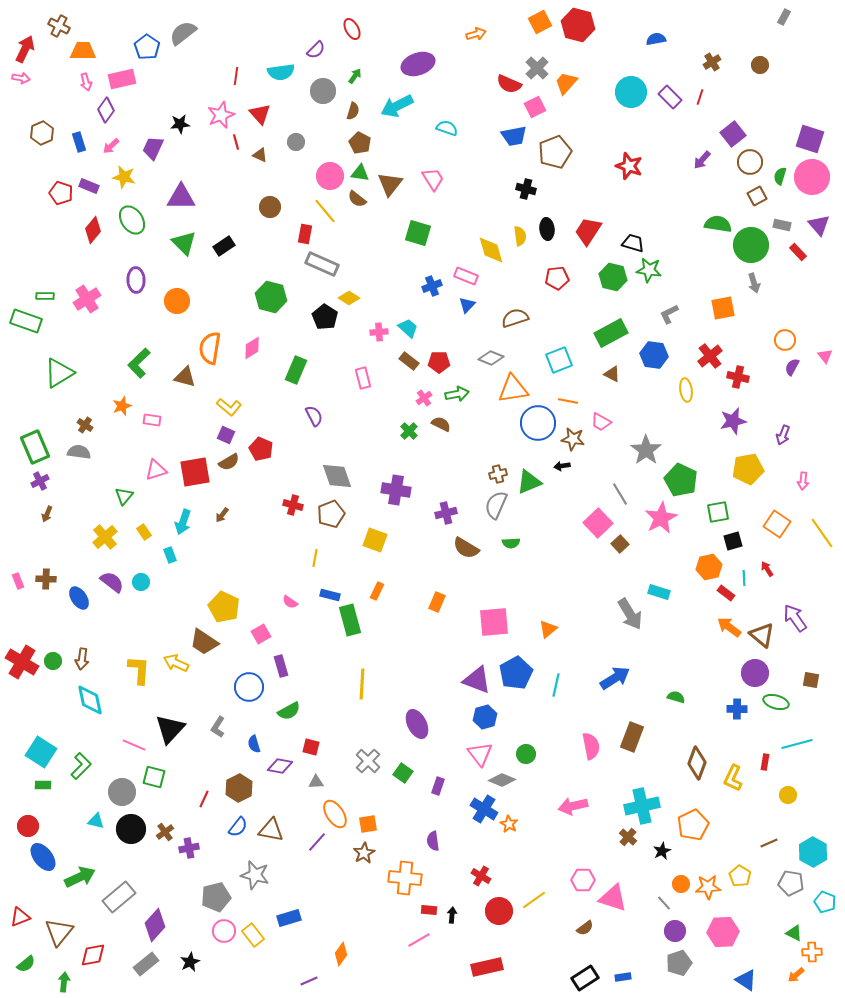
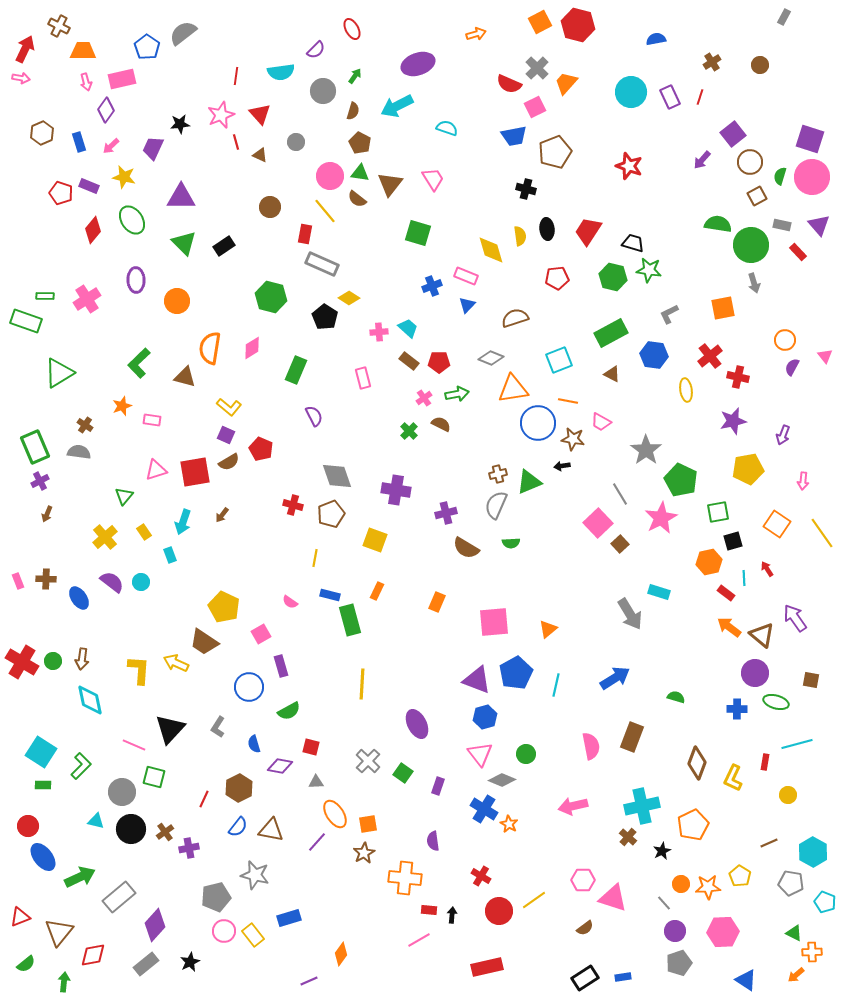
purple rectangle at (670, 97): rotated 20 degrees clockwise
orange hexagon at (709, 567): moved 5 px up
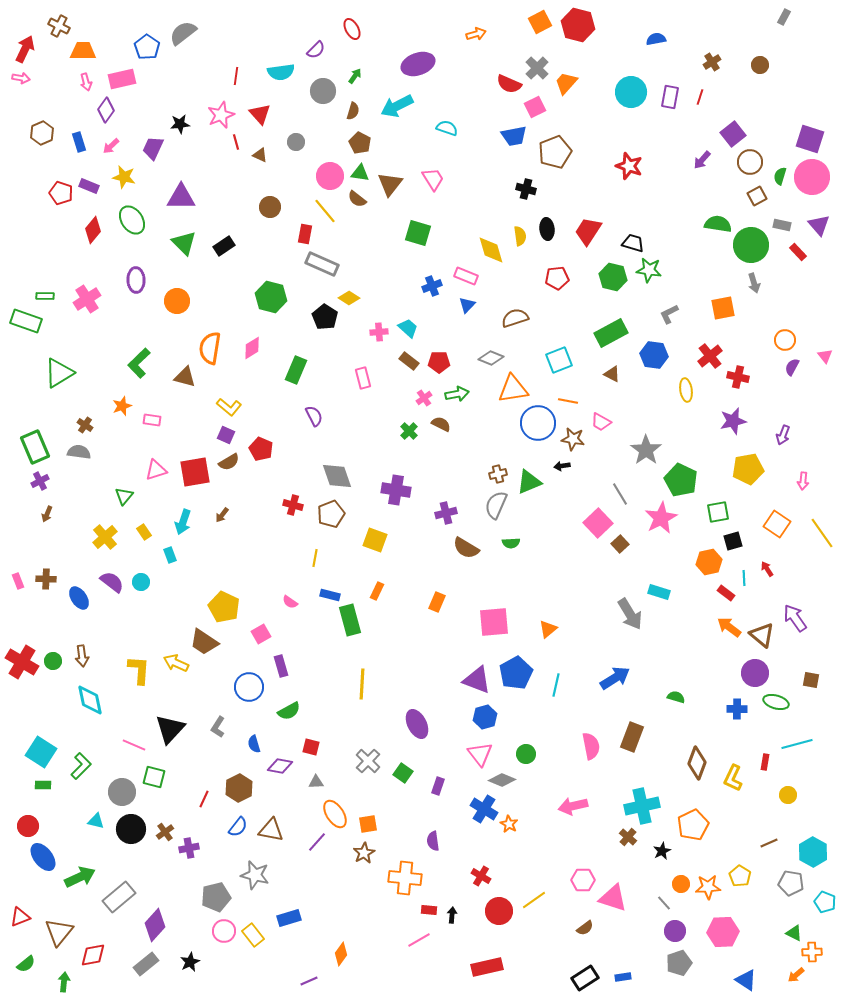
purple rectangle at (670, 97): rotated 35 degrees clockwise
brown arrow at (82, 659): moved 3 px up; rotated 15 degrees counterclockwise
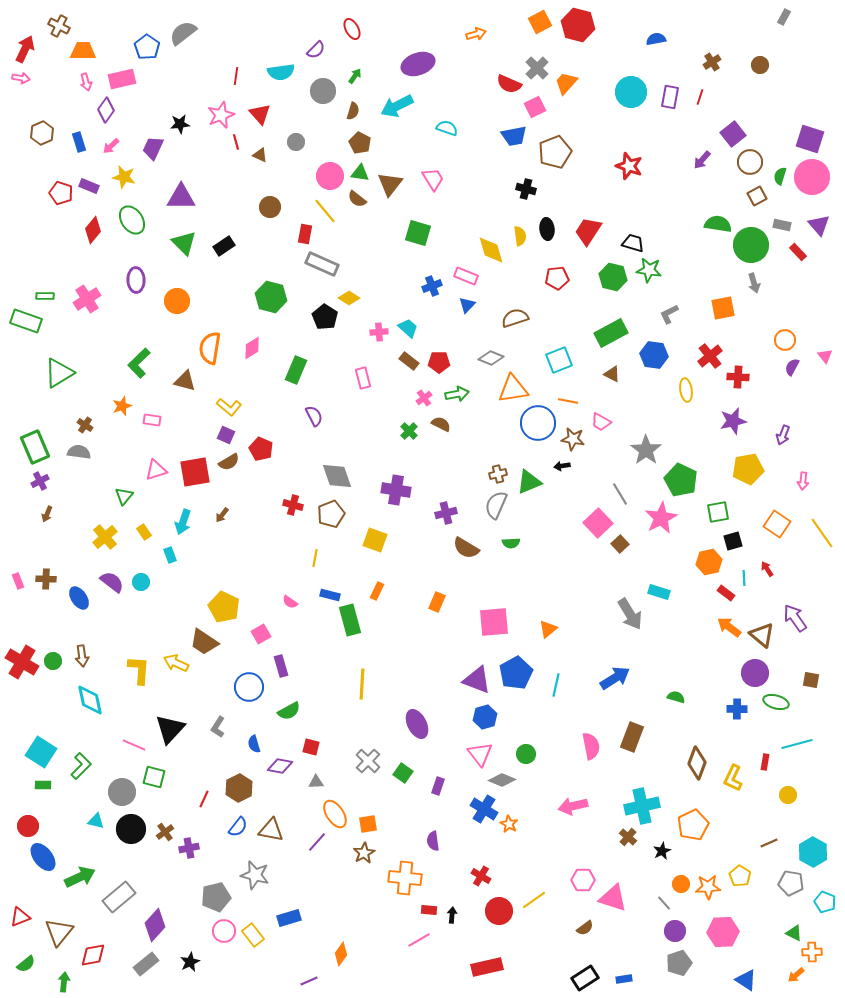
brown triangle at (185, 377): moved 4 px down
red cross at (738, 377): rotated 10 degrees counterclockwise
blue rectangle at (623, 977): moved 1 px right, 2 px down
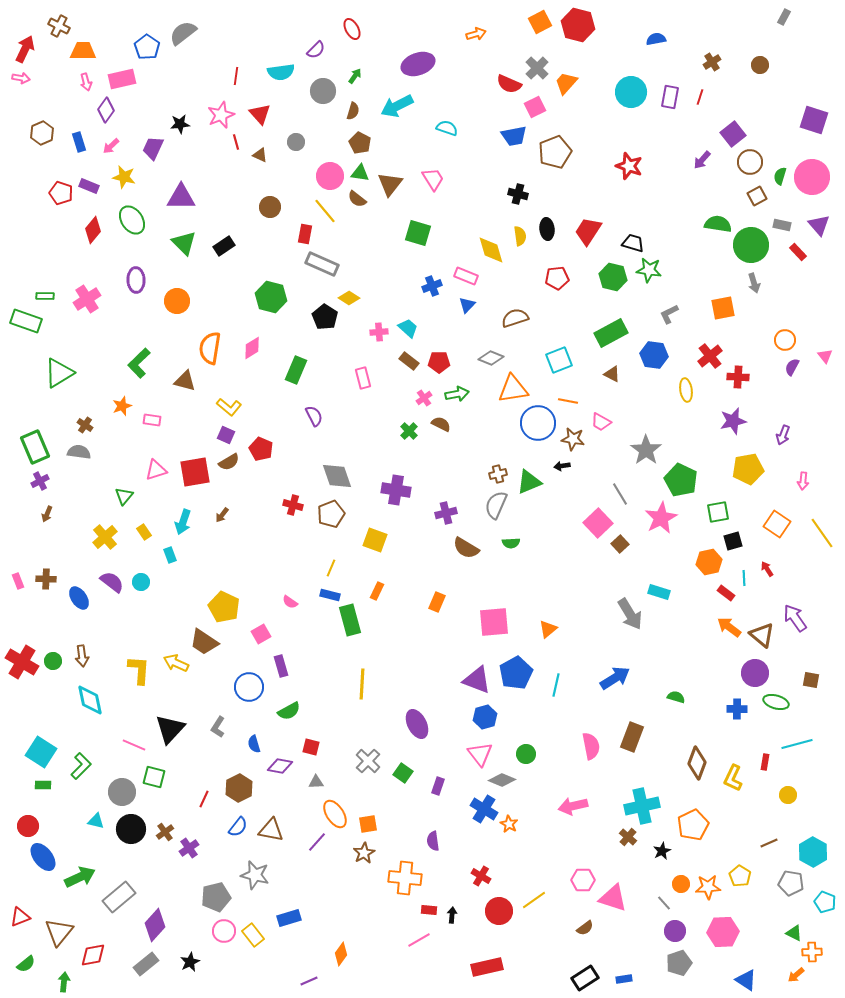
purple square at (810, 139): moved 4 px right, 19 px up
black cross at (526, 189): moved 8 px left, 5 px down
yellow line at (315, 558): moved 16 px right, 10 px down; rotated 12 degrees clockwise
purple cross at (189, 848): rotated 24 degrees counterclockwise
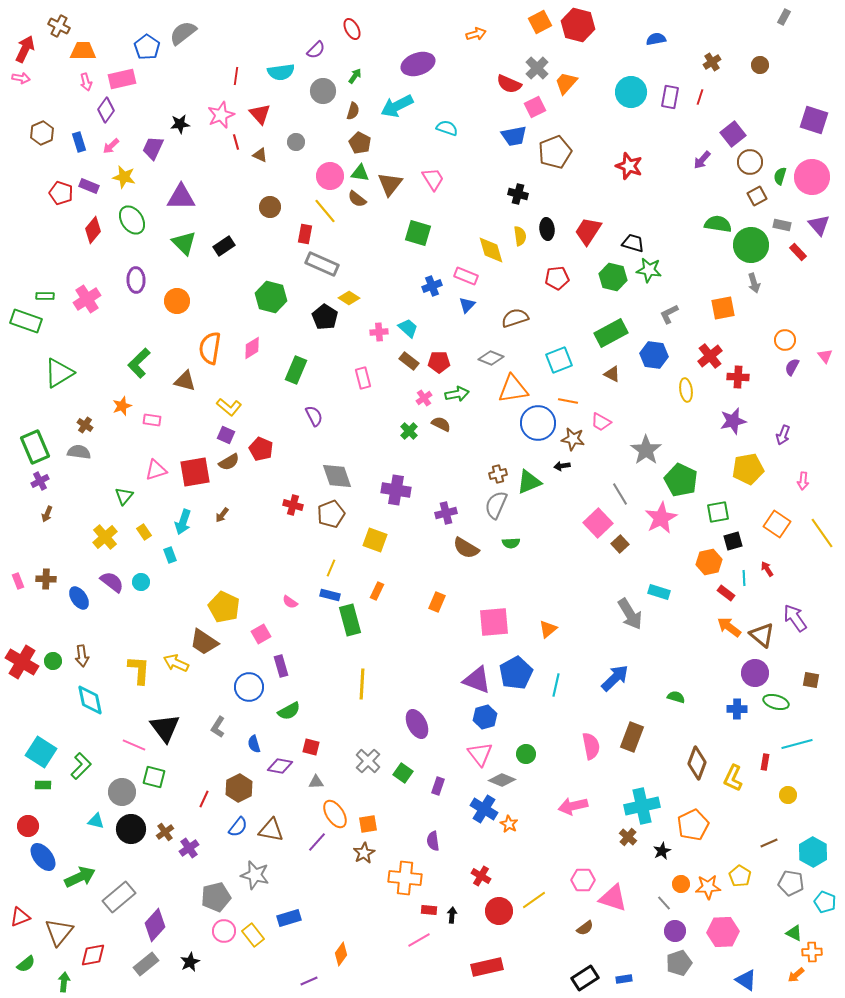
blue arrow at (615, 678): rotated 12 degrees counterclockwise
black triangle at (170, 729): moved 5 px left, 1 px up; rotated 20 degrees counterclockwise
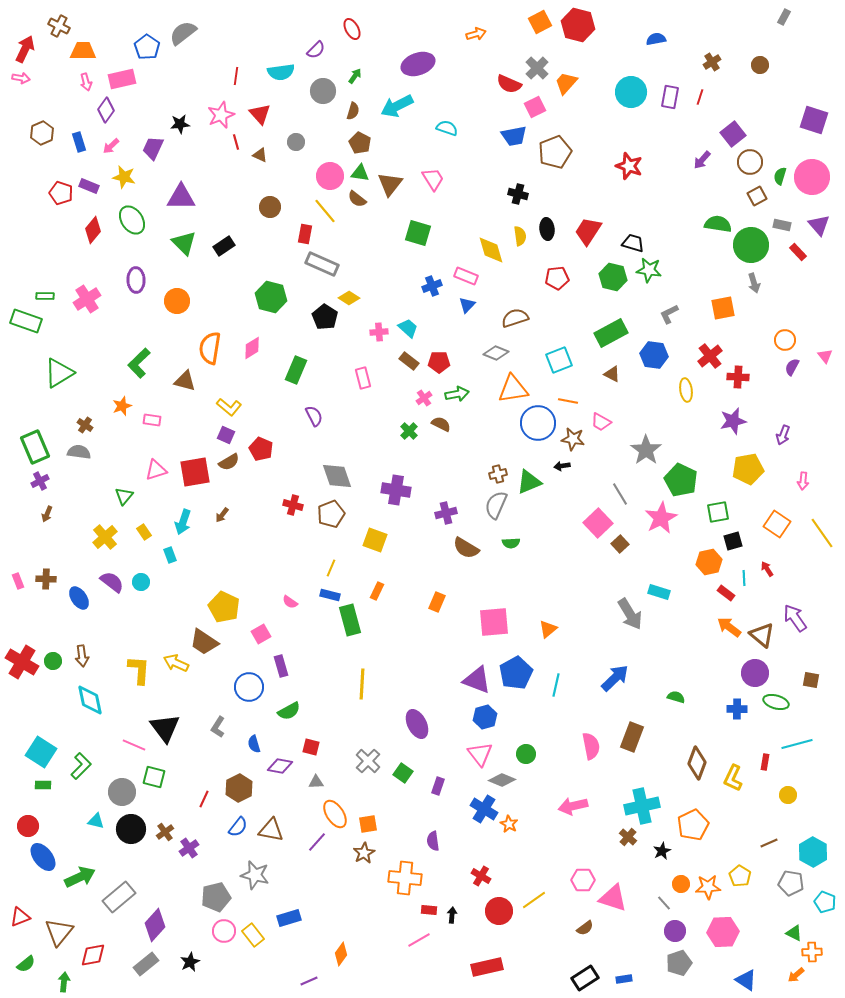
gray diamond at (491, 358): moved 5 px right, 5 px up
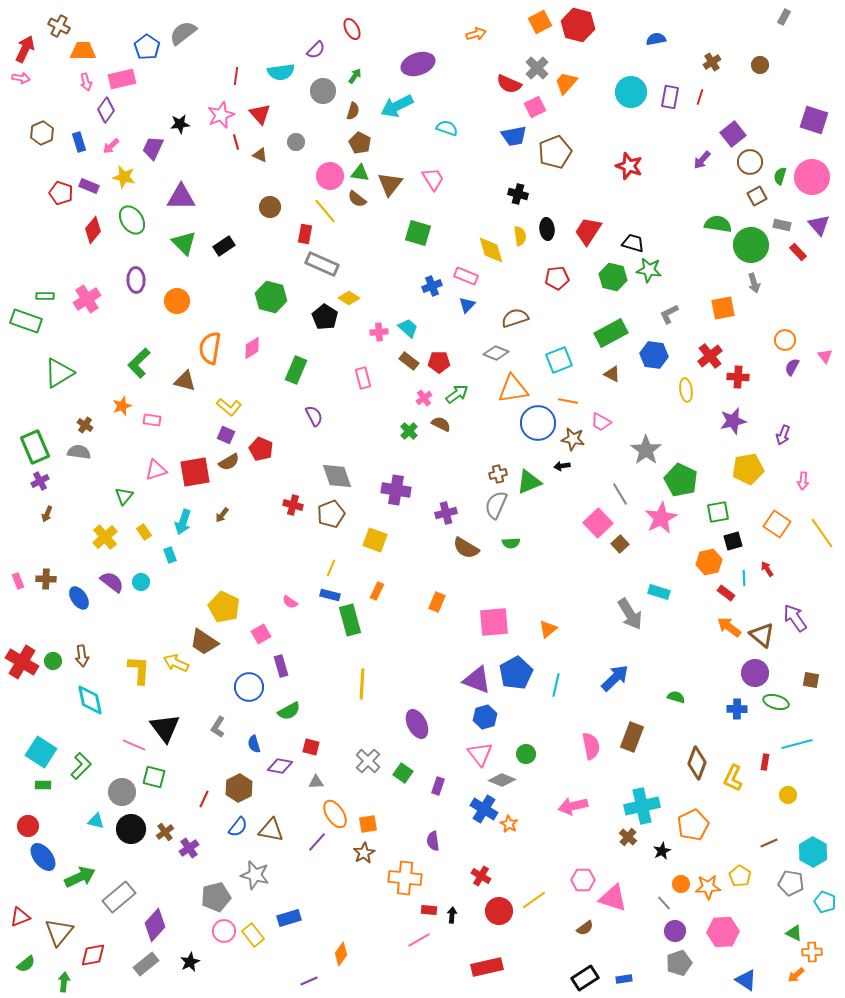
green arrow at (457, 394): rotated 25 degrees counterclockwise
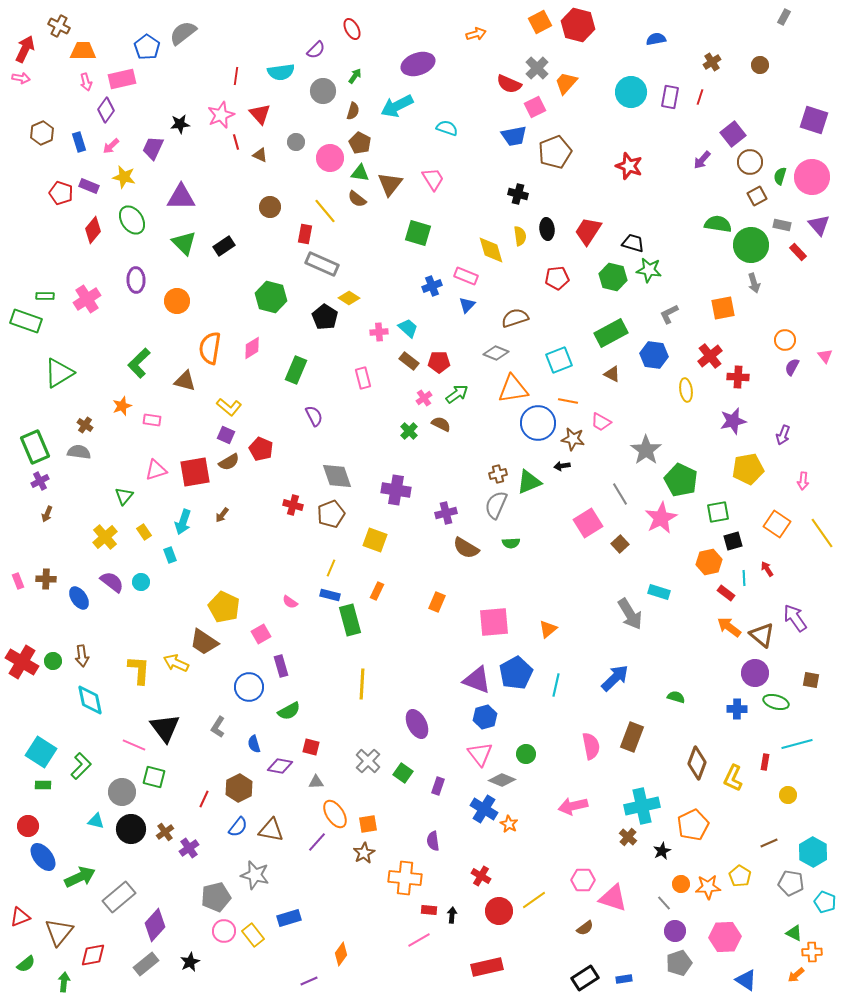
pink circle at (330, 176): moved 18 px up
pink square at (598, 523): moved 10 px left; rotated 12 degrees clockwise
pink hexagon at (723, 932): moved 2 px right, 5 px down
